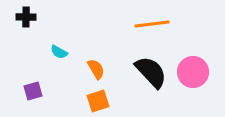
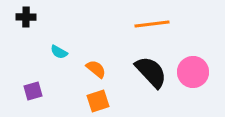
orange semicircle: rotated 20 degrees counterclockwise
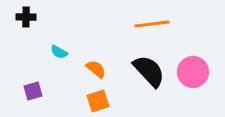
black semicircle: moved 2 px left, 1 px up
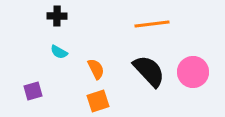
black cross: moved 31 px right, 1 px up
orange semicircle: rotated 25 degrees clockwise
